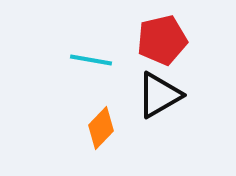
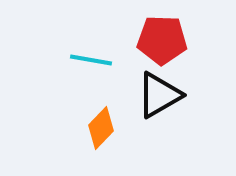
red pentagon: rotated 15 degrees clockwise
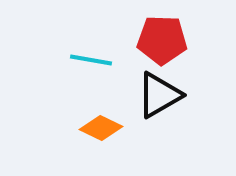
orange diamond: rotated 72 degrees clockwise
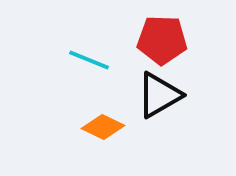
cyan line: moved 2 px left; rotated 12 degrees clockwise
orange diamond: moved 2 px right, 1 px up
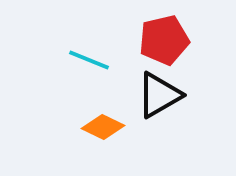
red pentagon: moved 2 px right; rotated 15 degrees counterclockwise
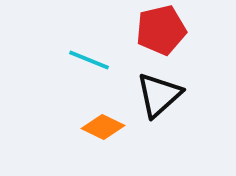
red pentagon: moved 3 px left, 10 px up
black triangle: rotated 12 degrees counterclockwise
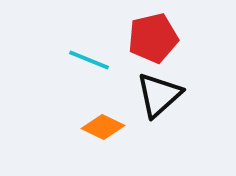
red pentagon: moved 8 px left, 8 px down
